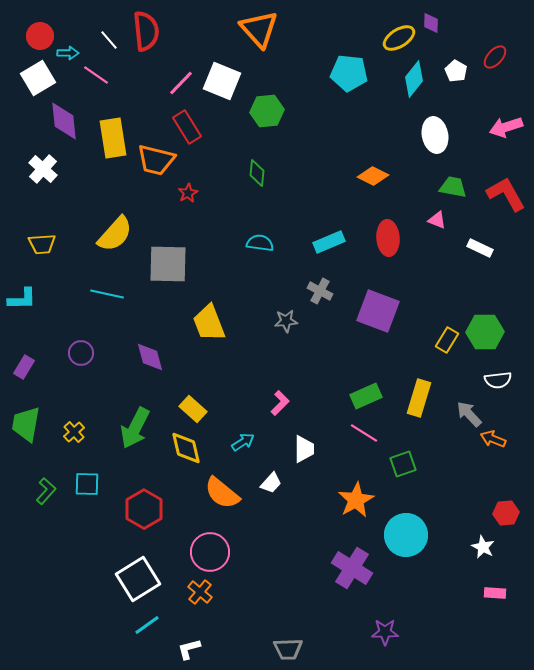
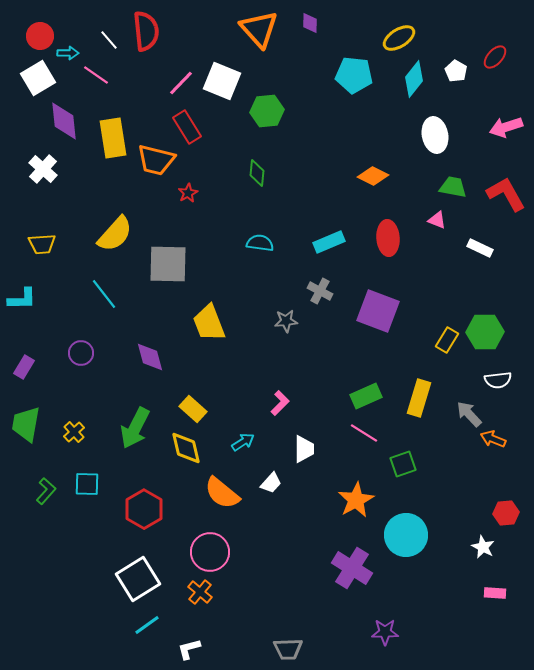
purple diamond at (431, 23): moved 121 px left
cyan pentagon at (349, 73): moved 5 px right, 2 px down
cyan line at (107, 294): moved 3 px left; rotated 40 degrees clockwise
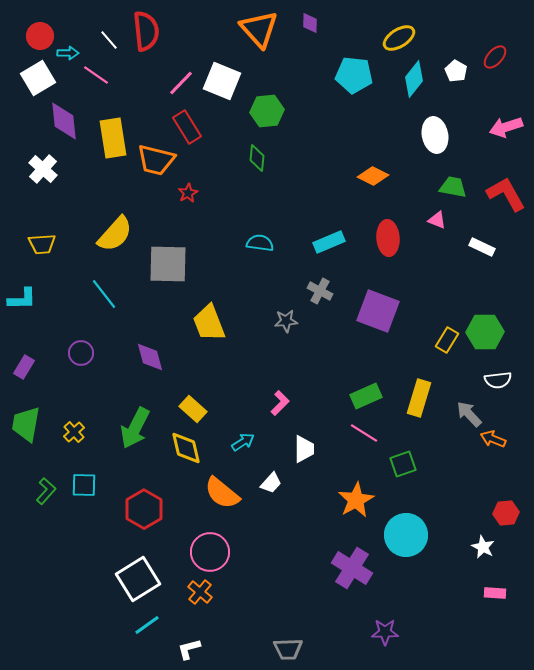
green diamond at (257, 173): moved 15 px up
white rectangle at (480, 248): moved 2 px right, 1 px up
cyan square at (87, 484): moved 3 px left, 1 px down
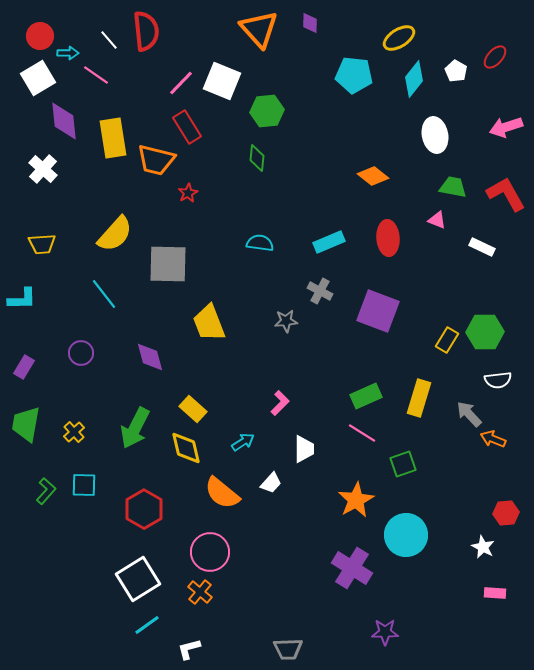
orange diamond at (373, 176): rotated 12 degrees clockwise
pink line at (364, 433): moved 2 px left
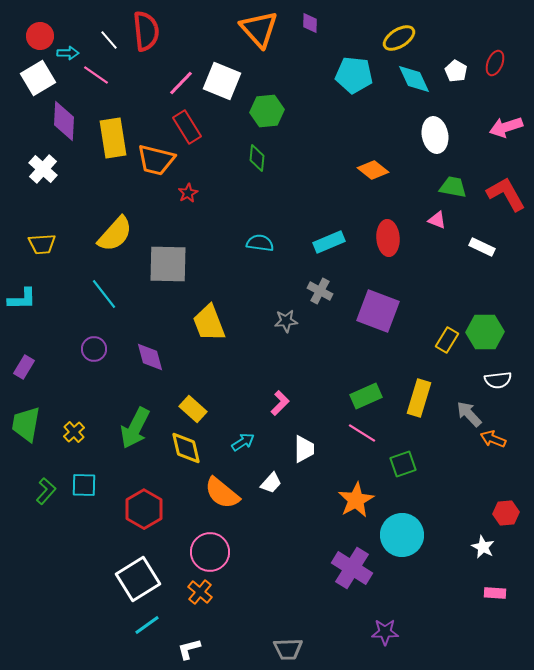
red ellipse at (495, 57): moved 6 px down; rotated 20 degrees counterclockwise
cyan diamond at (414, 79): rotated 63 degrees counterclockwise
purple diamond at (64, 121): rotated 9 degrees clockwise
orange diamond at (373, 176): moved 6 px up
purple circle at (81, 353): moved 13 px right, 4 px up
cyan circle at (406, 535): moved 4 px left
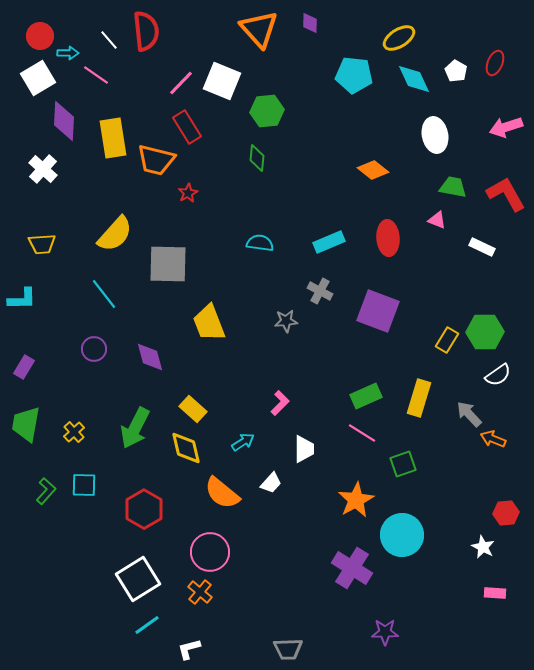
white semicircle at (498, 380): moved 5 px up; rotated 28 degrees counterclockwise
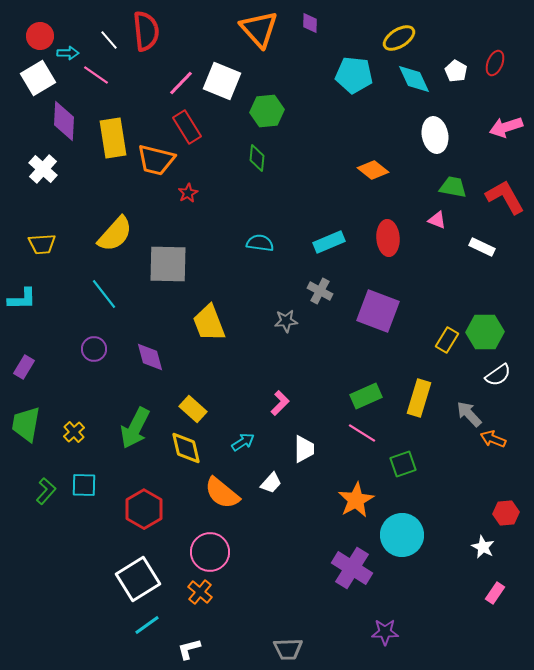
red L-shape at (506, 194): moved 1 px left, 3 px down
pink rectangle at (495, 593): rotated 60 degrees counterclockwise
